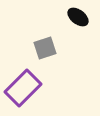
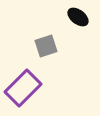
gray square: moved 1 px right, 2 px up
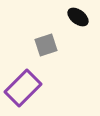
gray square: moved 1 px up
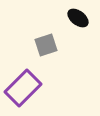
black ellipse: moved 1 px down
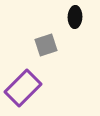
black ellipse: moved 3 px left, 1 px up; rotated 55 degrees clockwise
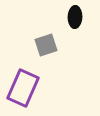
purple rectangle: rotated 21 degrees counterclockwise
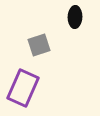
gray square: moved 7 px left
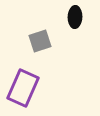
gray square: moved 1 px right, 4 px up
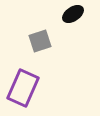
black ellipse: moved 2 px left, 3 px up; rotated 55 degrees clockwise
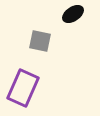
gray square: rotated 30 degrees clockwise
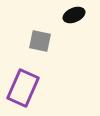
black ellipse: moved 1 px right, 1 px down; rotated 10 degrees clockwise
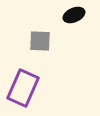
gray square: rotated 10 degrees counterclockwise
